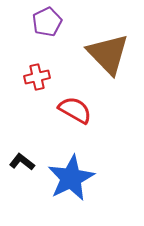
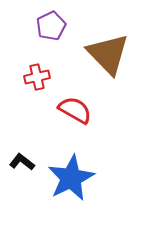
purple pentagon: moved 4 px right, 4 px down
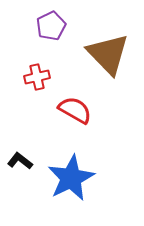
black L-shape: moved 2 px left, 1 px up
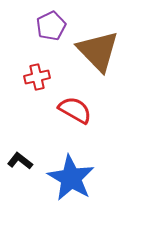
brown triangle: moved 10 px left, 3 px up
blue star: rotated 15 degrees counterclockwise
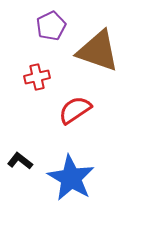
brown triangle: rotated 27 degrees counterclockwise
red semicircle: rotated 64 degrees counterclockwise
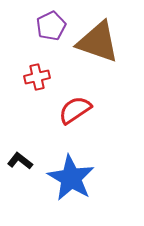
brown triangle: moved 9 px up
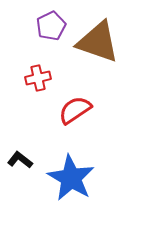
red cross: moved 1 px right, 1 px down
black L-shape: moved 1 px up
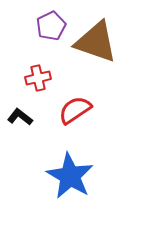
brown triangle: moved 2 px left
black L-shape: moved 43 px up
blue star: moved 1 px left, 2 px up
